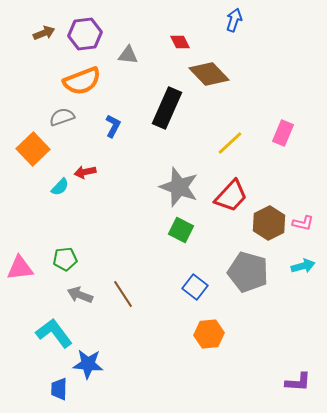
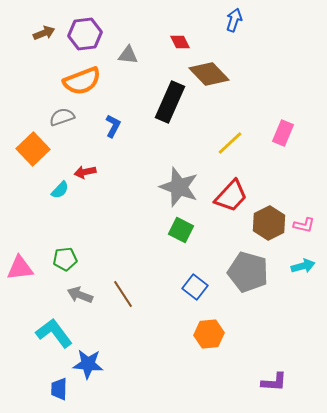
black rectangle: moved 3 px right, 6 px up
cyan semicircle: moved 3 px down
pink L-shape: moved 1 px right, 2 px down
purple L-shape: moved 24 px left
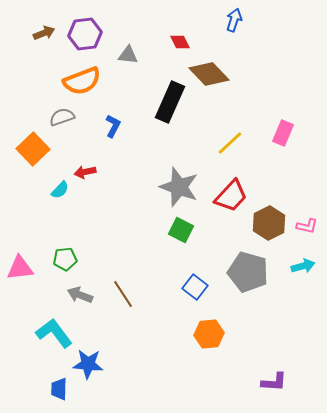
pink L-shape: moved 3 px right, 1 px down
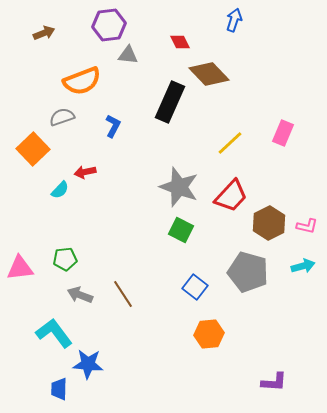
purple hexagon: moved 24 px right, 9 px up
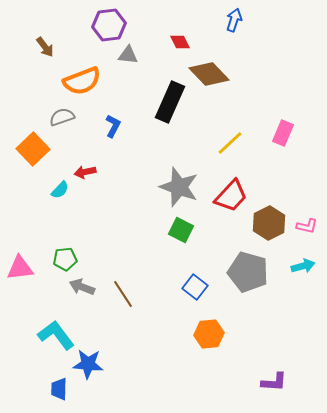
brown arrow: moved 1 px right, 14 px down; rotated 75 degrees clockwise
gray arrow: moved 2 px right, 8 px up
cyan L-shape: moved 2 px right, 2 px down
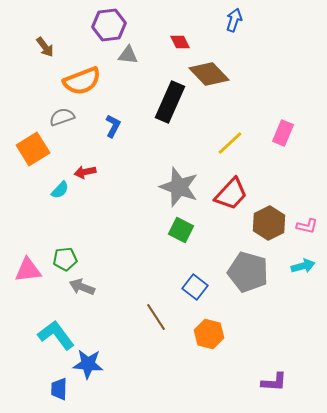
orange square: rotated 12 degrees clockwise
red trapezoid: moved 2 px up
pink triangle: moved 8 px right, 2 px down
brown line: moved 33 px right, 23 px down
orange hexagon: rotated 20 degrees clockwise
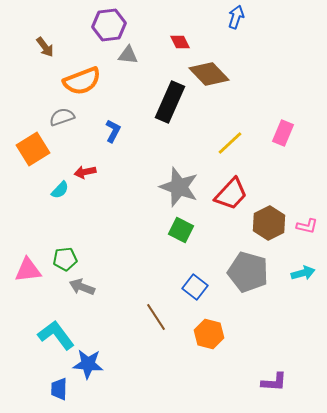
blue arrow: moved 2 px right, 3 px up
blue L-shape: moved 5 px down
cyan arrow: moved 7 px down
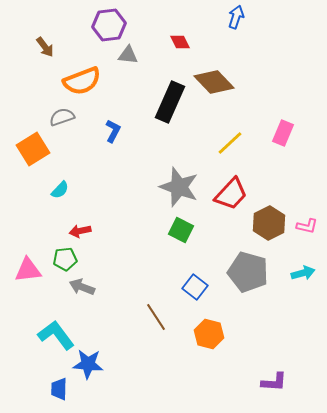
brown diamond: moved 5 px right, 8 px down
red arrow: moved 5 px left, 59 px down
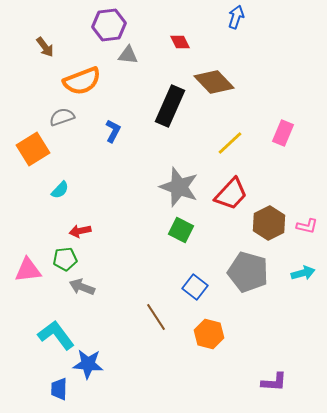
black rectangle: moved 4 px down
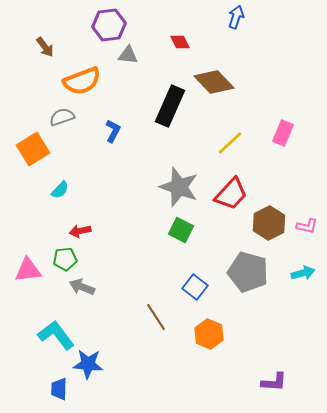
orange hexagon: rotated 8 degrees clockwise
